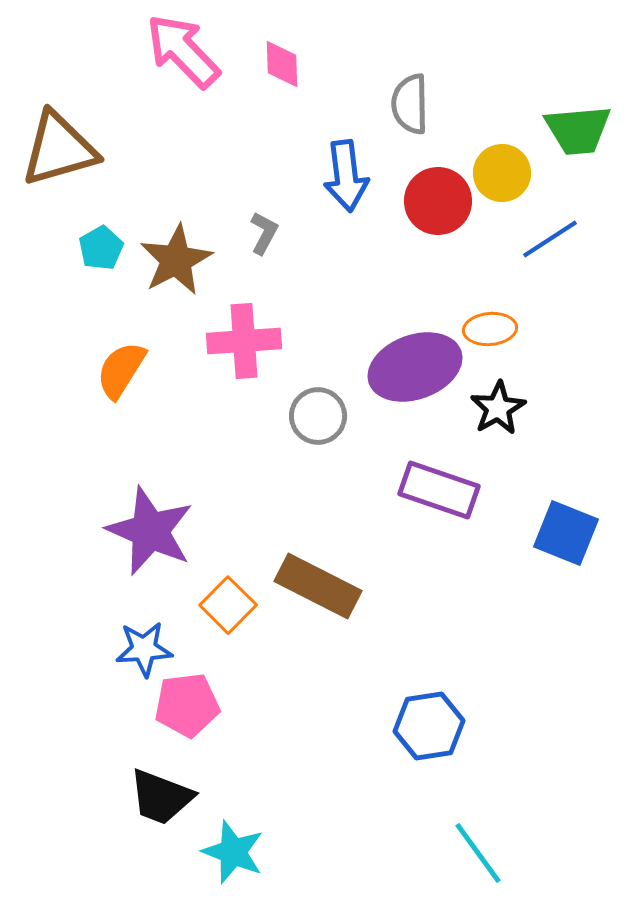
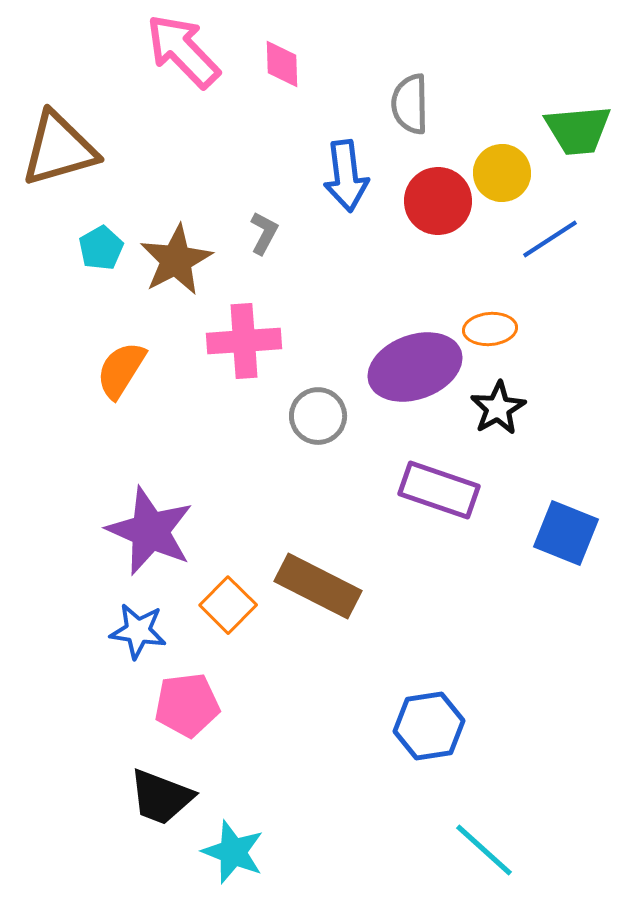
blue star: moved 6 px left, 18 px up; rotated 12 degrees clockwise
cyan line: moved 6 px right, 3 px up; rotated 12 degrees counterclockwise
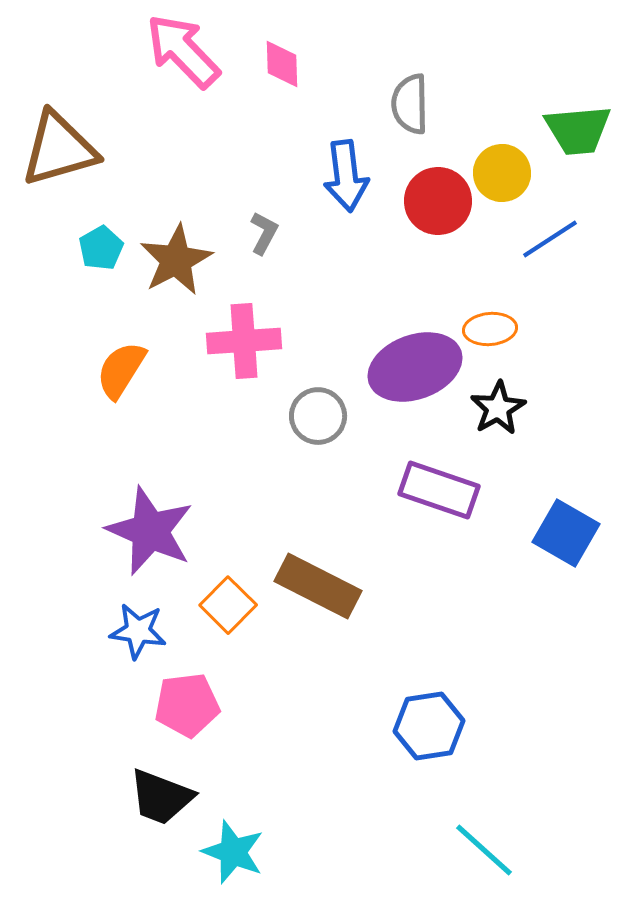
blue square: rotated 8 degrees clockwise
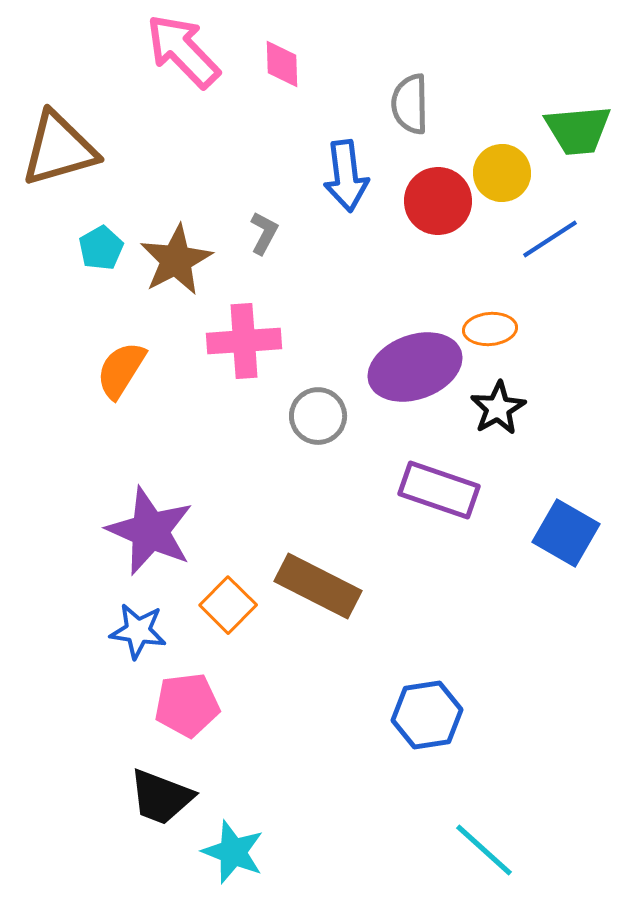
blue hexagon: moved 2 px left, 11 px up
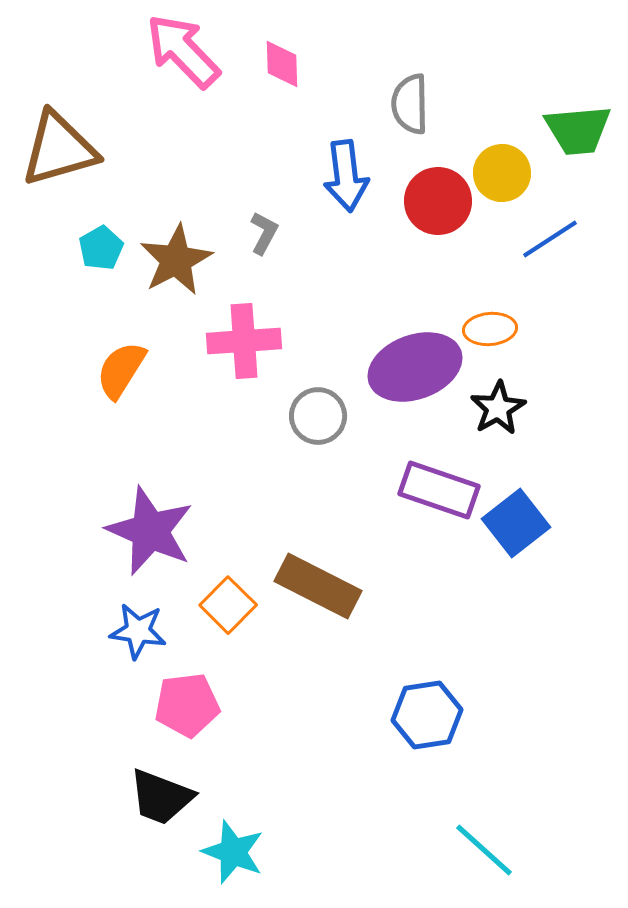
blue square: moved 50 px left, 10 px up; rotated 22 degrees clockwise
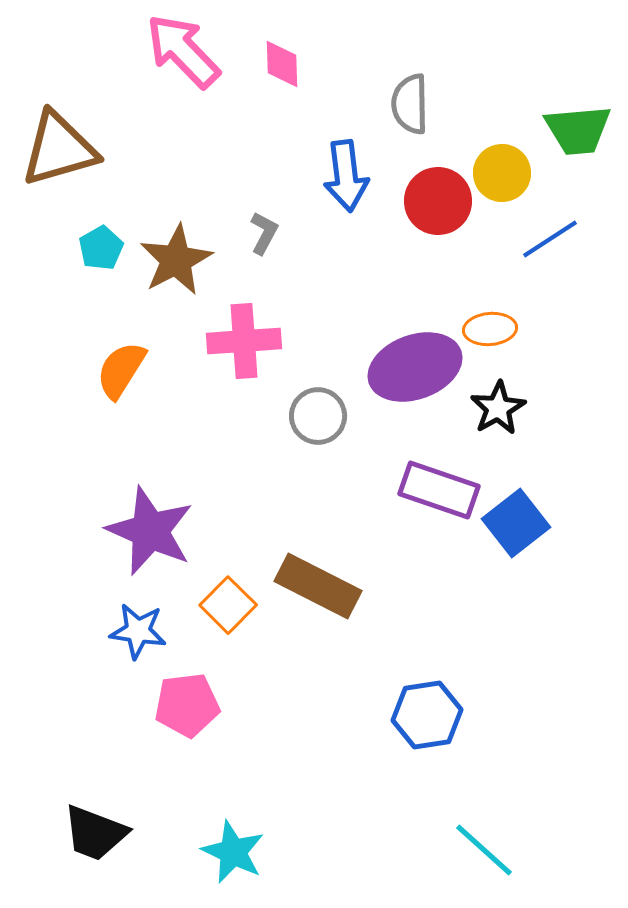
black trapezoid: moved 66 px left, 36 px down
cyan star: rotated 4 degrees clockwise
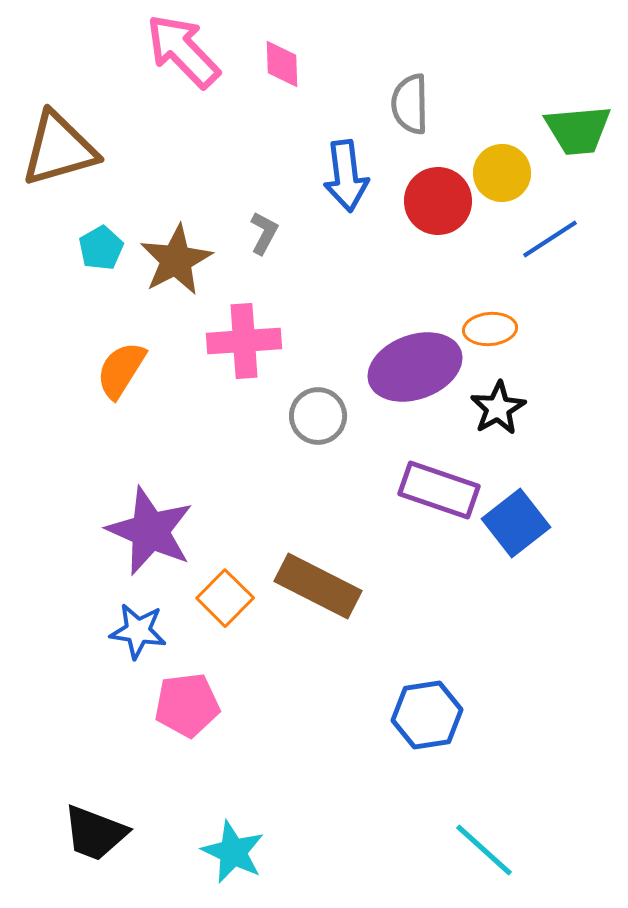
orange square: moved 3 px left, 7 px up
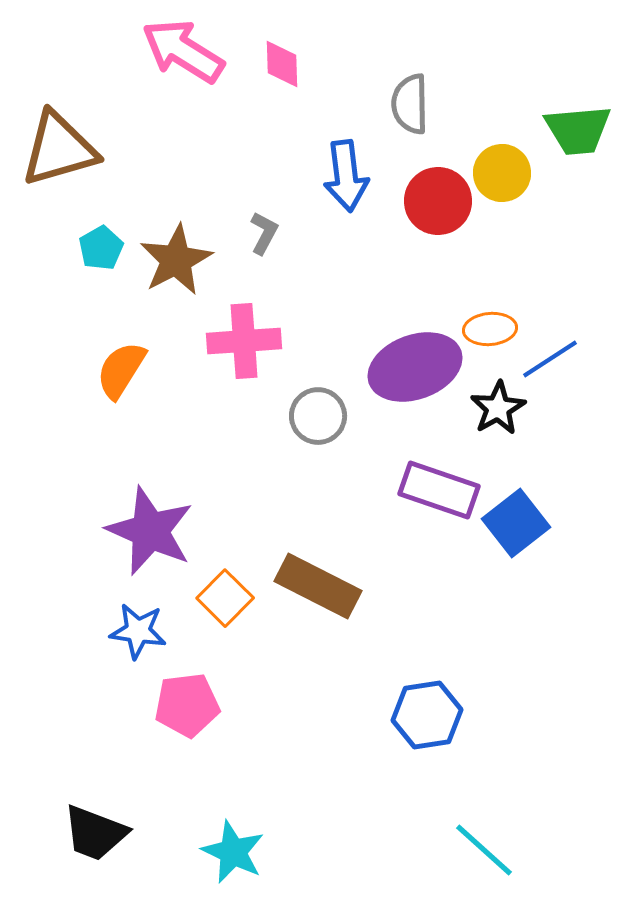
pink arrow: rotated 14 degrees counterclockwise
blue line: moved 120 px down
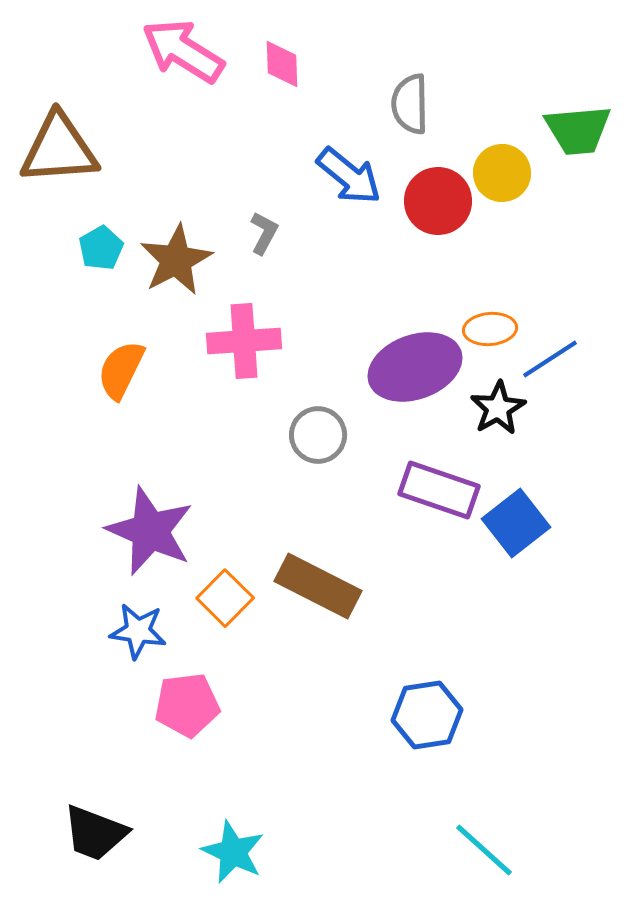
brown triangle: rotated 12 degrees clockwise
blue arrow: moved 3 px right; rotated 44 degrees counterclockwise
orange semicircle: rotated 6 degrees counterclockwise
gray circle: moved 19 px down
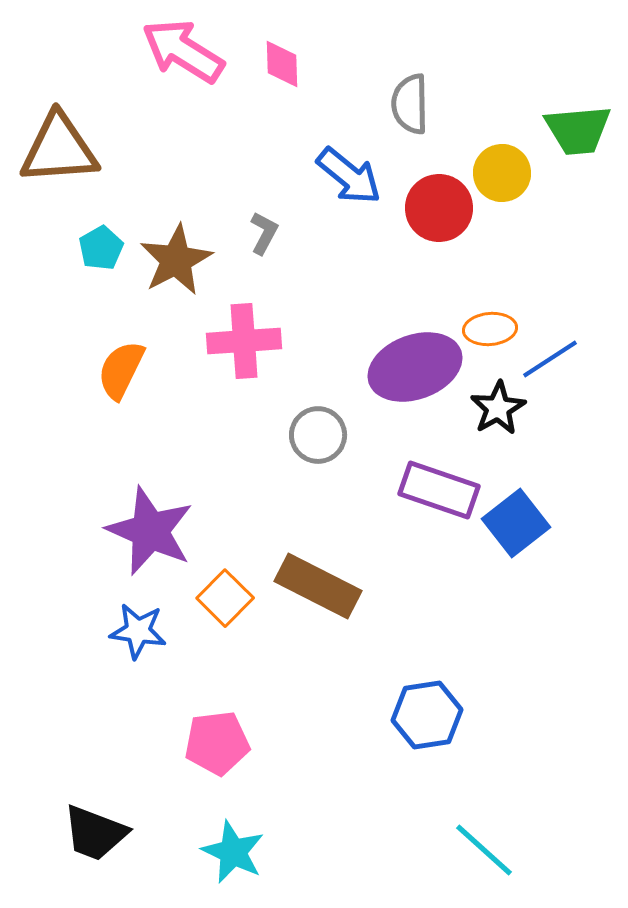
red circle: moved 1 px right, 7 px down
pink pentagon: moved 30 px right, 38 px down
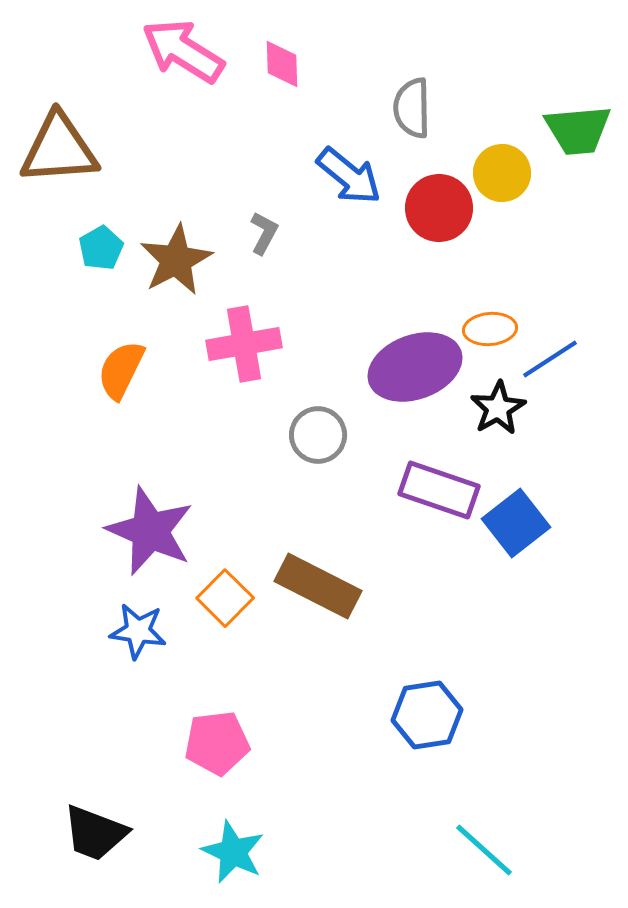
gray semicircle: moved 2 px right, 4 px down
pink cross: moved 3 px down; rotated 6 degrees counterclockwise
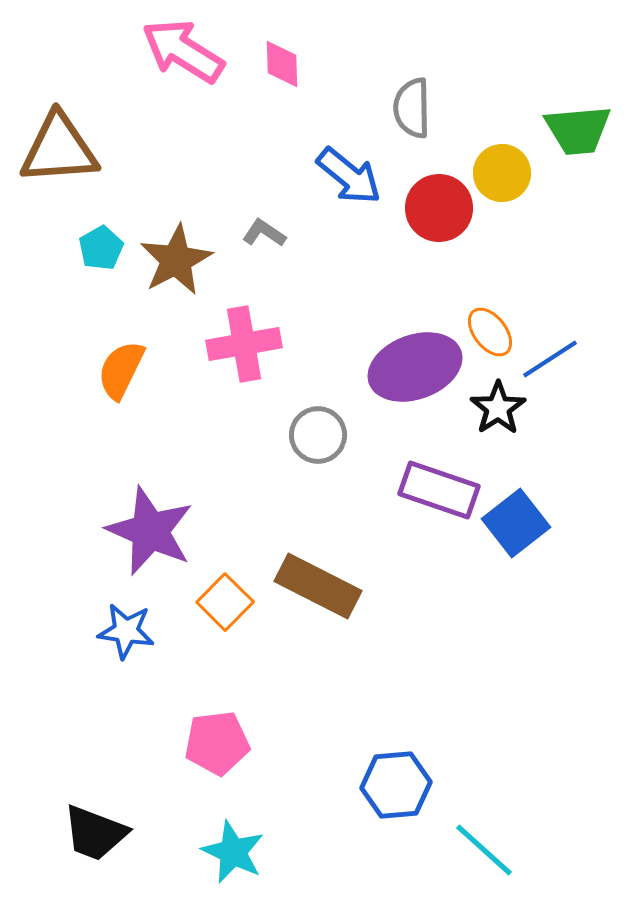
gray L-shape: rotated 84 degrees counterclockwise
orange ellipse: moved 3 px down; rotated 57 degrees clockwise
black star: rotated 4 degrees counterclockwise
orange square: moved 4 px down
blue star: moved 12 px left
blue hexagon: moved 31 px left, 70 px down; rotated 4 degrees clockwise
